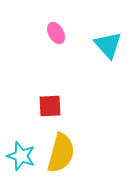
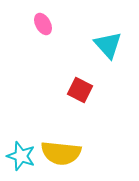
pink ellipse: moved 13 px left, 9 px up
red square: moved 30 px right, 16 px up; rotated 30 degrees clockwise
yellow semicircle: rotated 81 degrees clockwise
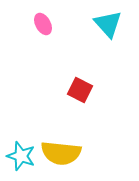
cyan triangle: moved 21 px up
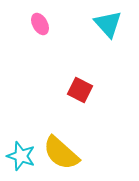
pink ellipse: moved 3 px left
yellow semicircle: rotated 36 degrees clockwise
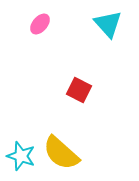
pink ellipse: rotated 70 degrees clockwise
red square: moved 1 px left
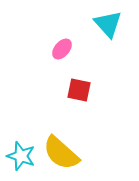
pink ellipse: moved 22 px right, 25 px down
red square: rotated 15 degrees counterclockwise
